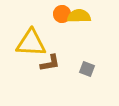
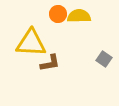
orange circle: moved 4 px left
gray square: moved 17 px right, 10 px up; rotated 14 degrees clockwise
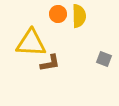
yellow semicircle: rotated 90 degrees clockwise
gray square: rotated 14 degrees counterclockwise
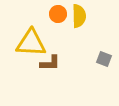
brown L-shape: rotated 10 degrees clockwise
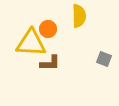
orange circle: moved 10 px left, 15 px down
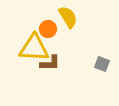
yellow semicircle: moved 11 px left, 1 px down; rotated 30 degrees counterclockwise
yellow triangle: moved 3 px right, 5 px down
gray square: moved 2 px left, 5 px down
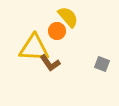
yellow semicircle: rotated 10 degrees counterclockwise
orange circle: moved 9 px right, 2 px down
brown L-shape: rotated 55 degrees clockwise
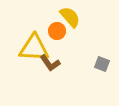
yellow semicircle: moved 2 px right
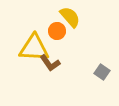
gray square: moved 8 px down; rotated 14 degrees clockwise
